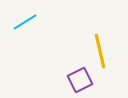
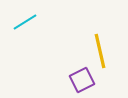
purple square: moved 2 px right
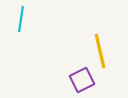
cyan line: moved 4 px left, 3 px up; rotated 50 degrees counterclockwise
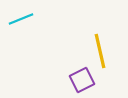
cyan line: rotated 60 degrees clockwise
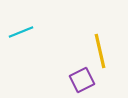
cyan line: moved 13 px down
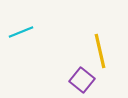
purple square: rotated 25 degrees counterclockwise
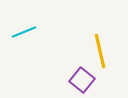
cyan line: moved 3 px right
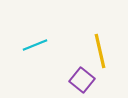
cyan line: moved 11 px right, 13 px down
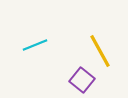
yellow line: rotated 16 degrees counterclockwise
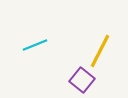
yellow line: rotated 56 degrees clockwise
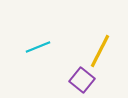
cyan line: moved 3 px right, 2 px down
